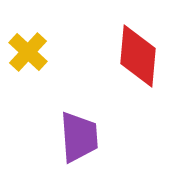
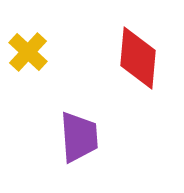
red diamond: moved 2 px down
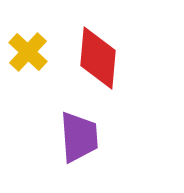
red diamond: moved 40 px left
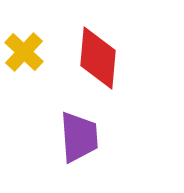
yellow cross: moved 4 px left
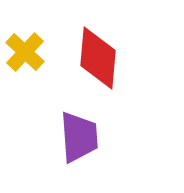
yellow cross: moved 1 px right
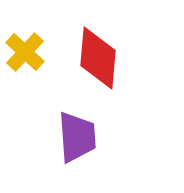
purple trapezoid: moved 2 px left
